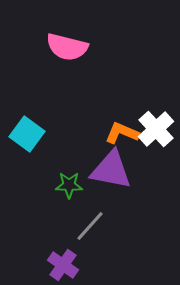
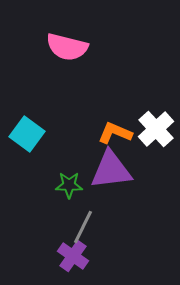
orange L-shape: moved 7 px left
purple triangle: rotated 18 degrees counterclockwise
gray line: moved 7 px left, 1 px down; rotated 16 degrees counterclockwise
purple cross: moved 10 px right, 9 px up
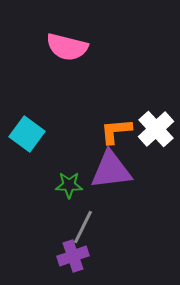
orange L-shape: moved 1 px right, 2 px up; rotated 28 degrees counterclockwise
purple cross: rotated 36 degrees clockwise
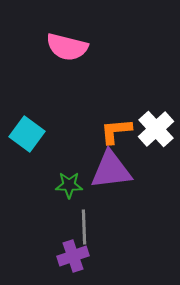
gray line: moved 1 px right; rotated 28 degrees counterclockwise
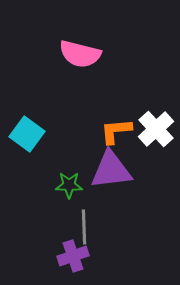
pink semicircle: moved 13 px right, 7 px down
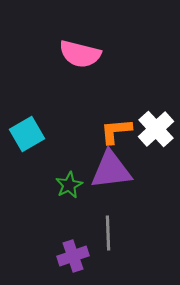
cyan square: rotated 24 degrees clockwise
green star: rotated 28 degrees counterclockwise
gray line: moved 24 px right, 6 px down
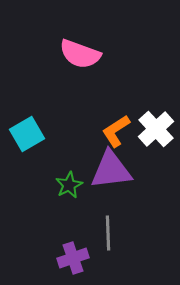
pink semicircle: rotated 6 degrees clockwise
orange L-shape: rotated 28 degrees counterclockwise
purple cross: moved 2 px down
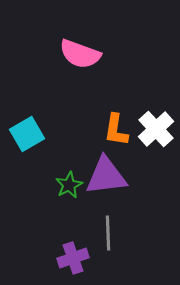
orange L-shape: moved 1 px up; rotated 48 degrees counterclockwise
purple triangle: moved 5 px left, 6 px down
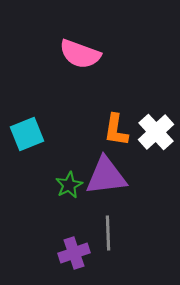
white cross: moved 3 px down
cyan square: rotated 8 degrees clockwise
purple cross: moved 1 px right, 5 px up
